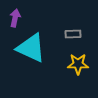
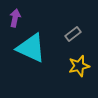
gray rectangle: rotated 35 degrees counterclockwise
yellow star: moved 1 px right, 2 px down; rotated 15 degrees counterclockwise
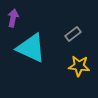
purple arrow: moved 2 px left
yellow star: rotated 20 degrees clockwise
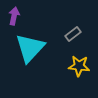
purple arrow: moved 1 px right, 2 px up
cyan triangle: moved 1 px left; rotated 48 degrees clockwise
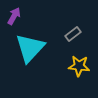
purple arrow: rotated 18 degrees clockwise
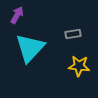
purple arrow: moved 3 px right, 1 px up
gray rectangle: rotated 28 degrees clockwise
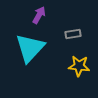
purple arrow: moved 22 px right
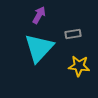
cyan triangle: moved 9 px right
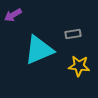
purple arrow: moved 26 px left; rotated 150 degrees counterclockwise
cyan triangle: moved 2 px down; rotated 24 degrees clockwise
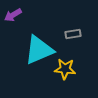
yellow star: moved 14 px left, 3 px down
